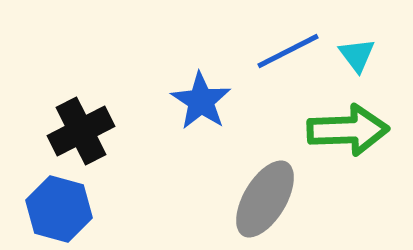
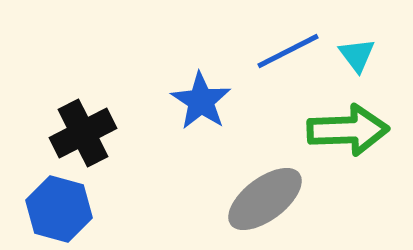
black cross: moved 2 px right, 2 px down
gray ellipse: rotated 22 degrees clockwise
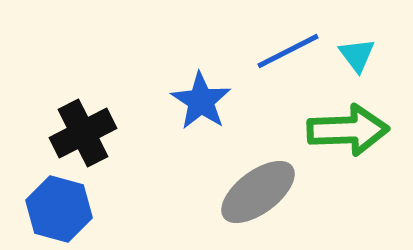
gray ellipse: moved 7 px left, 7 px up
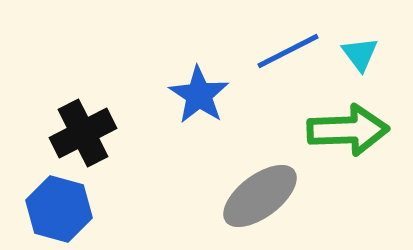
cyan triangle: moved 3 px right, 1 px up
blue star: moved 2 px left, 6 px up
gray ellipse: moved 2 px right, 4 px down
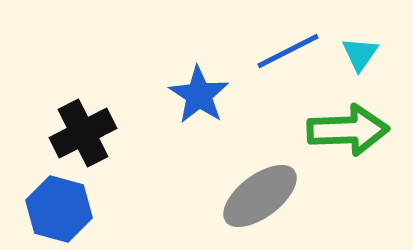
cyan triangle: rotated 12 degrees clockwise
